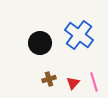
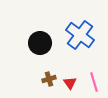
blue cross: moved 1 px right
red triangle: moved 3 px left; rotated 16 degrees counterclockwise
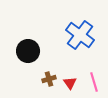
black circle: moved 12 px left, 8 px down
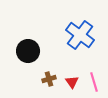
red triangle: moved 2 px right, 1 px up
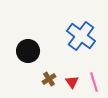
blue cross: moved 1 px right, 1 px down
brown cross: rotated 16 degrees counterclockwise
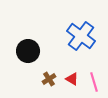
red triangle: moved 3 px up; rotated 24 degrees counterclockwise
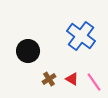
pink line: rotated 18 degrees counterclockwise
